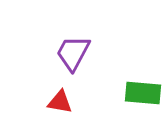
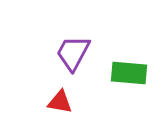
green rectangle: moved 14 px left, 20 px up
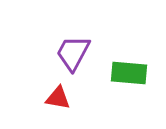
red triangle: moved 2 px left, 4 px up
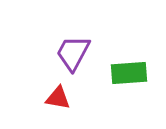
green rectangle: rotated 9 degrees counterclockwise
